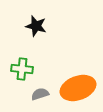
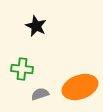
black star: rotated 10 degrees clockwise
orange ellipse: moved 2 px right, 1 px up
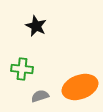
gray semicircle: moved 2 px down
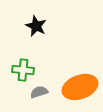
green cross: moved 1 px right, 1 px down
gray semicircle: moved 1 px left, 4 px up
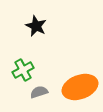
green cross: rotated 35 degrees counterclockwise
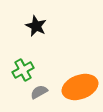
gray semicircle: rotated 12 degrees counterclockwise
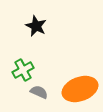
orange ellipse: moved 2 px down
gray semicircle: rotated 54 degrees clockwise
